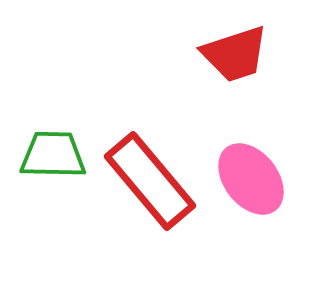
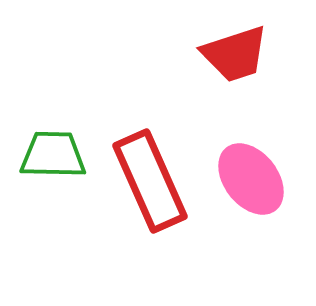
red rectangle: rotated 16 degrees clockwise
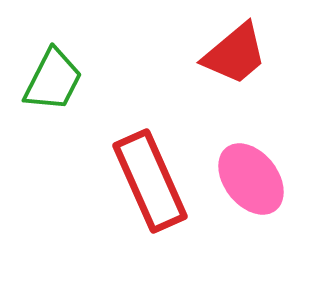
red trapezoid: rotated 22 degrees counterclockwise
green trapezoid: moved 75 px up; rotated 116 degrees clockwise
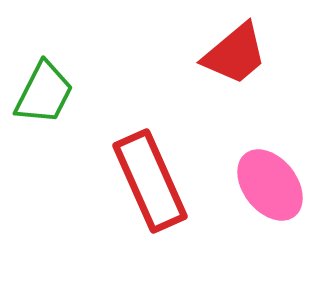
green trapezoid: moved 9 px left, 13 px down
pink ellipse: moved 19 px right, 6 px down
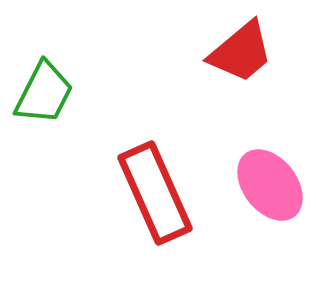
red trapezoid: moved 6 px right, 2 px up
red rectangle: moved 5 px right, 12 px down
